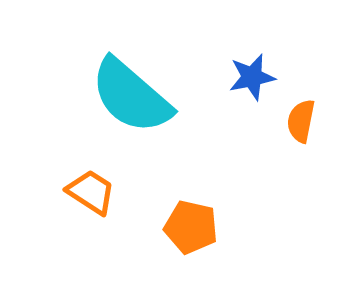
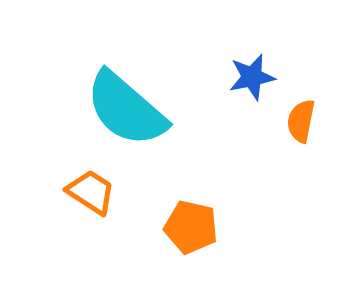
cyan semicircle: moved 5 px left, 13 px down
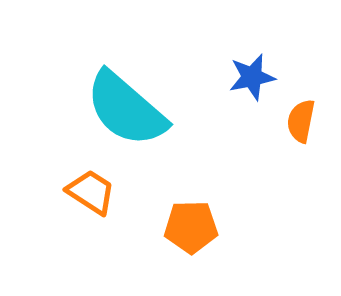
orange pentagon: rotated 14 degrees counterclockwise
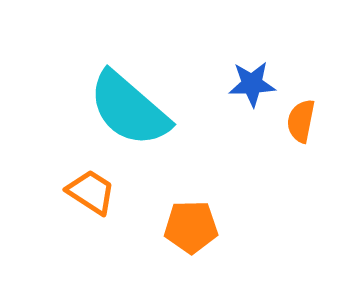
blue star: moved 7 px down; rotated 9 degrees clockwise
cyan semicircle: moved 3 px right
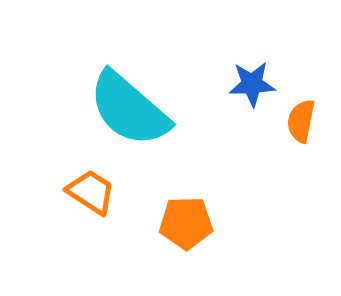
orange pentagon: moved 5 px left, 4 px up
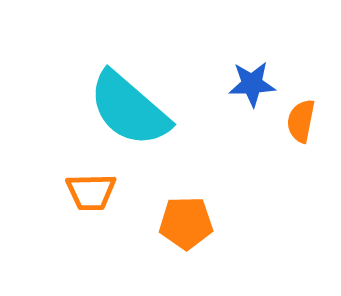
orange trapezoid: rotated 146 degrees clockwise
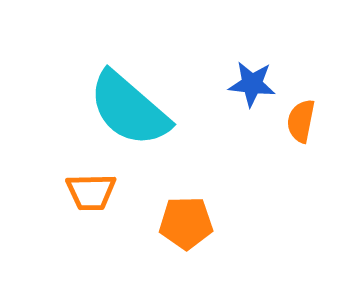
blue star: rotated 9 degrees clockwise
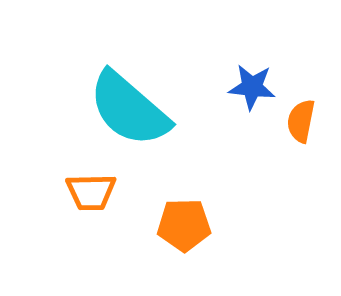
blue star: moved 3 px down
orange pentagon: moved 2 px left, 2 px down
